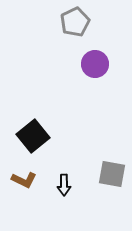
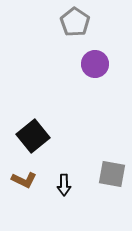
gray pentagon: rotated 12 degrees counterclockwise
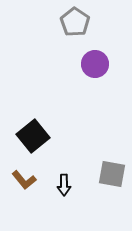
brown L-shape: rotated 25 degrees clockwise
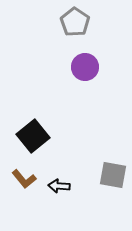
purple circle: moved 10 px left, 3 px down
gray square: moved 1 px right, 1 px down
brown L-shape: moved 1 px up
black arrow: moved 5 px left, 1 px down; rotated 95 degrees clockwise
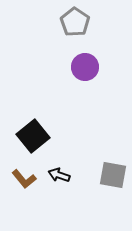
black arrow: moved 11 px up; rotated 15 degrees clockwise
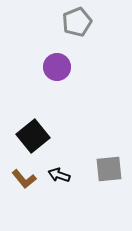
gray pentagon: moved 2 px right; rotated 16 degrees clockwise
purple circle: moved 28 px left
gray square: moved 4 px left, 6 px up; rotated 16 degrees counterclockwise
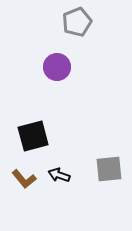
black square: rotated 24 degrees clockwise
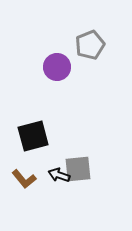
gray pentagon: moved 13 px right, 23 px down
gray square: moved 31 px left
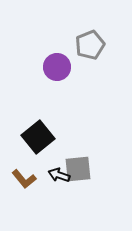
black square: moved 5 px right, 1 px down; rotated 24 degrees counterclockwise
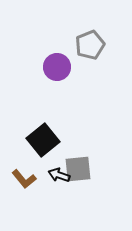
black square: moved 5 px right, 3 px down
